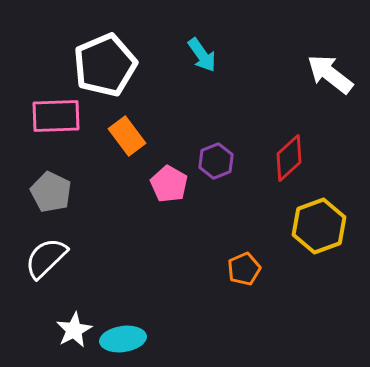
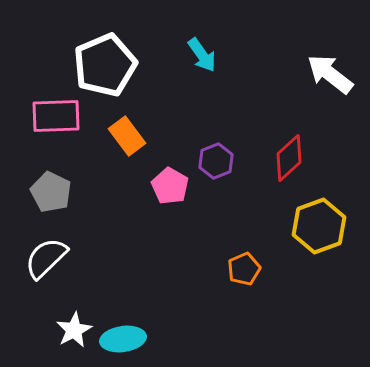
pink pentagon: moved 1 px right, 2 px down
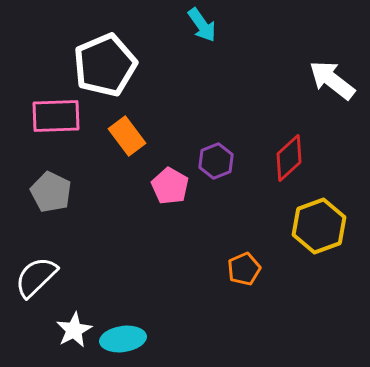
cyan arrow: moved 30 px up
white arrow: moved 2 px right, 6 px down
white semicircle: moved 10 px left, 19 px down
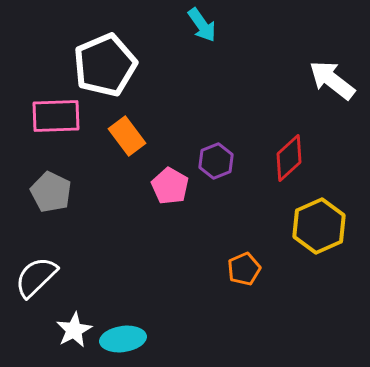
yellow hexagon: rotated 4 degrees counterclockwise
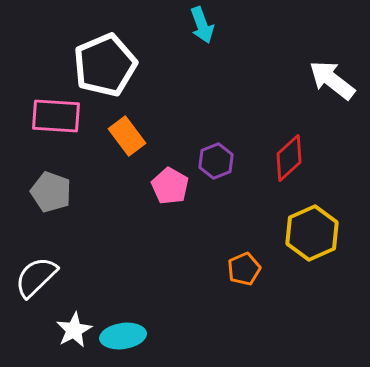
cyan arrow: rotated 15 degrees clockwise
pink rectangle: rotated 6 degrees clockwise
gray pentagon: rotated 6 degrees counterclockwise
yellow hexagon: moved 7 px left, 7 px down
cyan ellipse: moved 3 px up
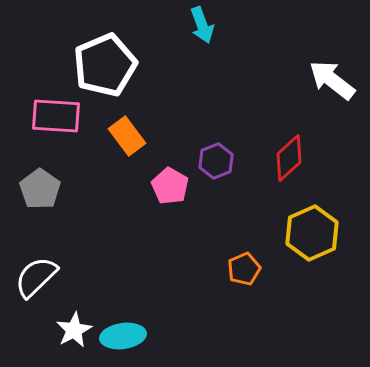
gray pentagon: moved 11 px left, 3 px up; rotated 15 degrees clockwise
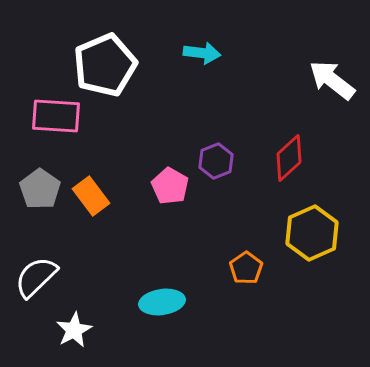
cyan arrow: moved 28 px down; rotated 63 degrees counterclockwise
orange rectangle: moved 36 px left, 60 px down
orange pentagon: moved 2 px right, 1 px up; rotated 12 degrees counterclockwise
cyan ellipse: moved 39 px right, 34 px up
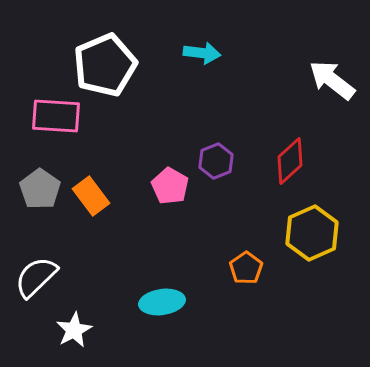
red diamond: moved 1 px right, 3 px down
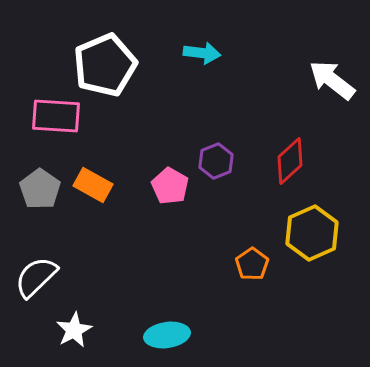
orange rectangle: moved 2 px right, 11 px up; rotated 24 degrees counterclockwise
orange pentagon: moved 6 px right, 4 px up
cyan ellipse: moved 5 px right, 33 px down
